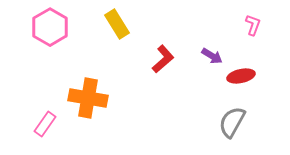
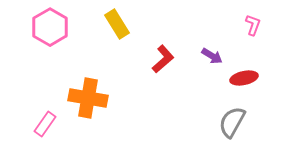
red ellipse: moved 3 px right, 2 px down
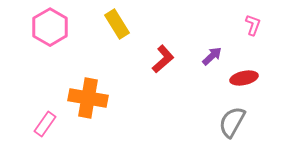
purple arrow: rotated 75 degrees counterclockwise
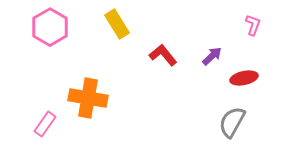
red L-shape: moved 4 px up; rotated 88 degrees counterclockwise
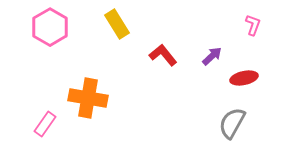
gray semicircle: moved 1 px down
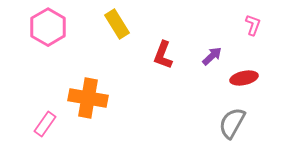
pink hexagon: moved 2 px left
red L-shape: rotated 120 degrees counterclockwise
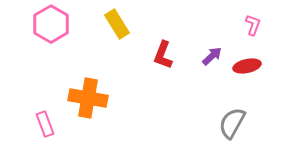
pink hexagon: moved 3 px right, 3 px up
red ellipse: moved 3 px right, 12 px up
pink rectangle: rotated 55 degrees counterclockwise
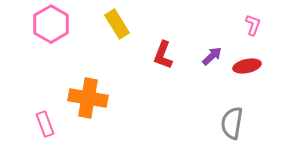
gray semicircle: rotated 20 degrees counterclockwise
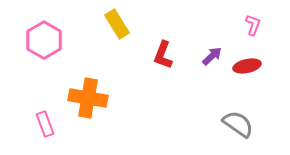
pink hexagon: moved 7 px left, 16 px down
gray semicircle: moved 6 px right, 1 px down; rotated 116 degrees clockwise
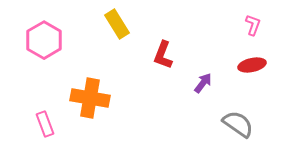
purple arrow: moved 9 px left, 27 px down; rotated 10 degrees counterclockwise
red ellipse: moved 5 px right, 1 px up
orange cross: moved 2 px right
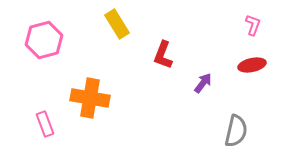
pink hexagon: rotated 15 degrees clockwise
gray semicircle: moved 2 px left, 7 px down; rotated 68 degrees clockwise
